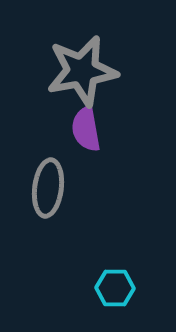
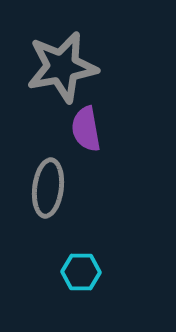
gray star: moved 20 px left, 4 px up
cyan hexagon: moved 34 px left, 16 px up
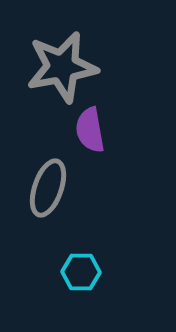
purple semicircle: moved 4 px right, 1 px down
gray ellipse: rotated 12 degrees clockwise
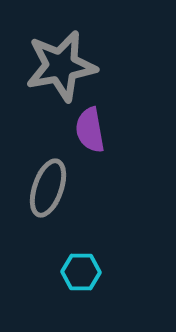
gray star: moved 1 px left, 1 px up
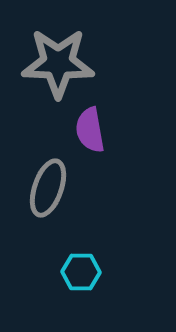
gray star: moved 3 px left, 3 px up; rotated 12 degrees clockwise
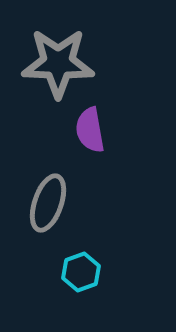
gray ellipse: moved 15 px down
cyan hexagon: rotated 21 degrees counterclockwise
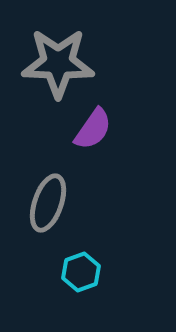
purple semicircle: moved 3 px right, 1 px up; rotated 135 degrees counterclockwise
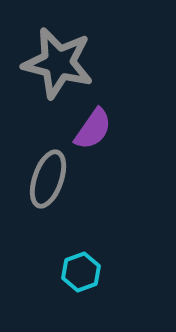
gray star: rotated 12 degrees clockwise
gray ellipse: moved 24 px up
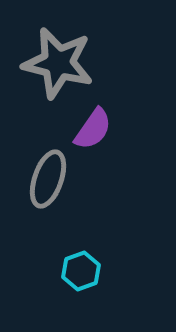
cyan hexagon: moved 1 px up
